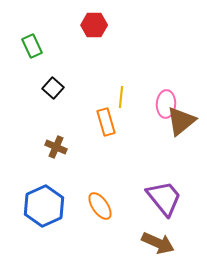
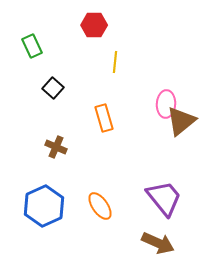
yellow line: moved 6 px left, 35 px up
orange rectangle: moved 2 px left, 4 px up
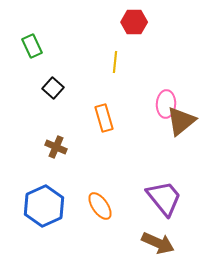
red hexagon: moved 40 px right, 3 px up
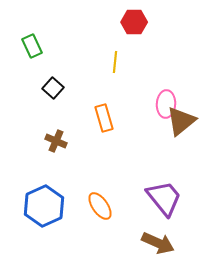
brown cross: moved 6 px up
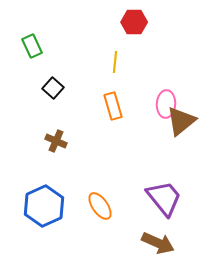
orange rectangle: moved 9 px right, 12 px up
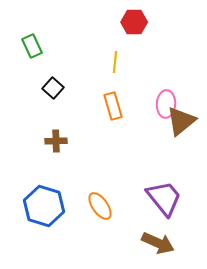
brown cross: rotated 25 degrees counterclockwise
blue hexagon: rotated 18 degrees counterclockwise
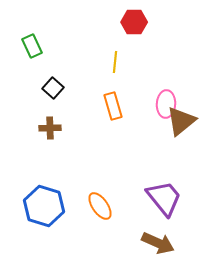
brown cross: moved 6 px left, 13 px up
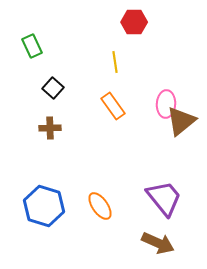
yellow line: rotated 15 degrees counterclockwise
orange rectangle: rotated 20 degrees counterclockwise
